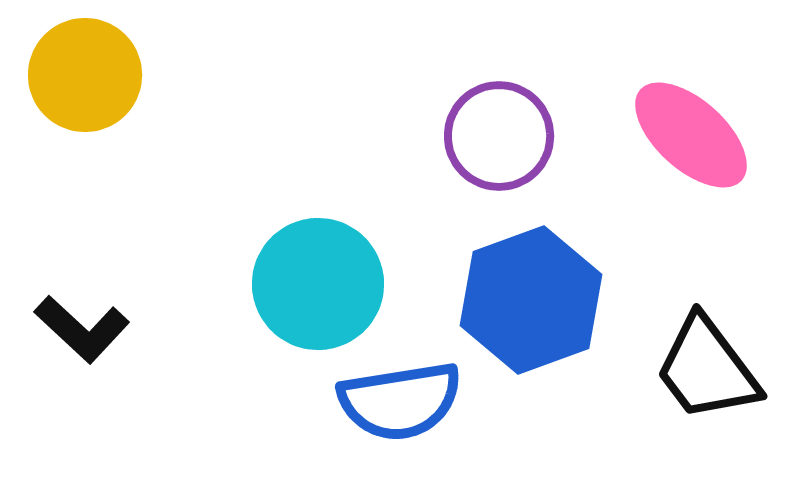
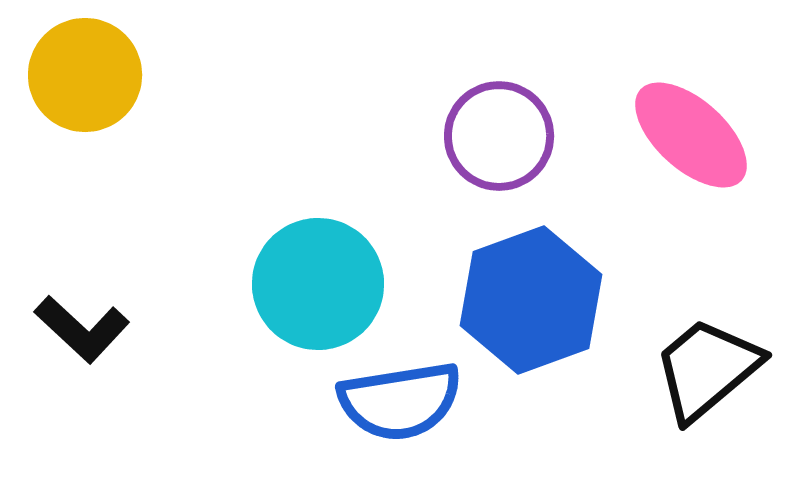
black trapezoid: rotated 87 degrees clockwise
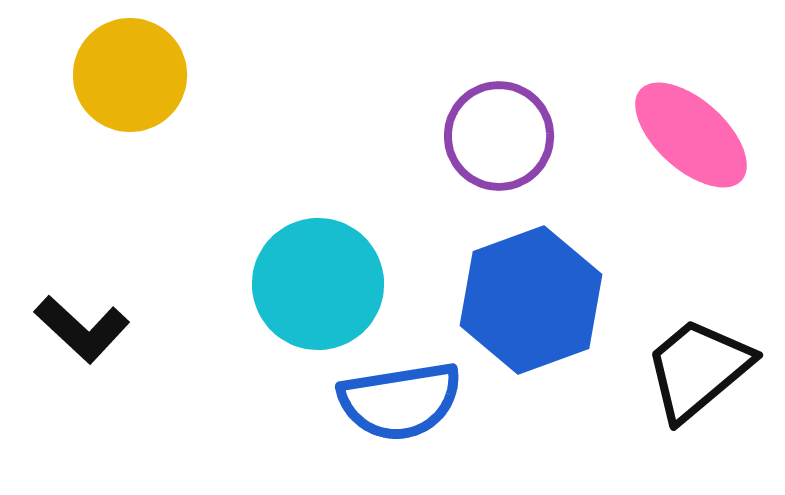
yellow circle: moved 45 px right
black trapezoid: moved 9 px left
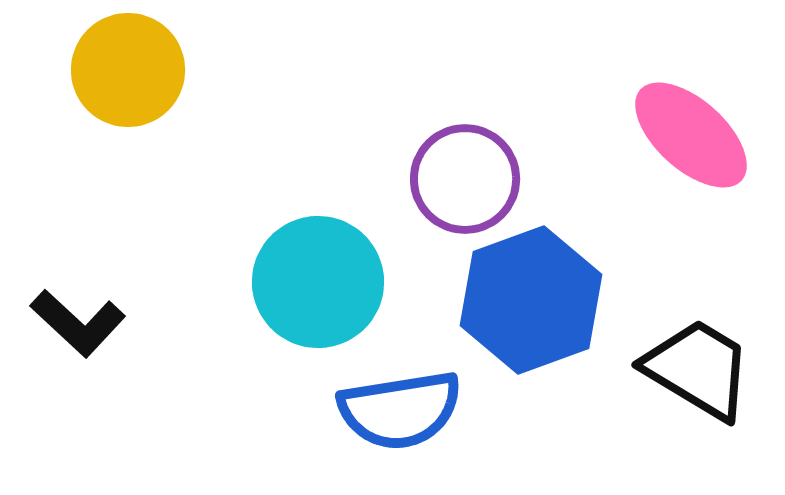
yellow circle: moved 2 px left, 5 px up
purple circle: moved 34 px left, 43 px down
cyan circle: moved 2 px up
black L-shape: moved 4 px left, 6 px up
black trapezoid: rotated 71 degrees clockwise
blue semicircle: moved 9 px down
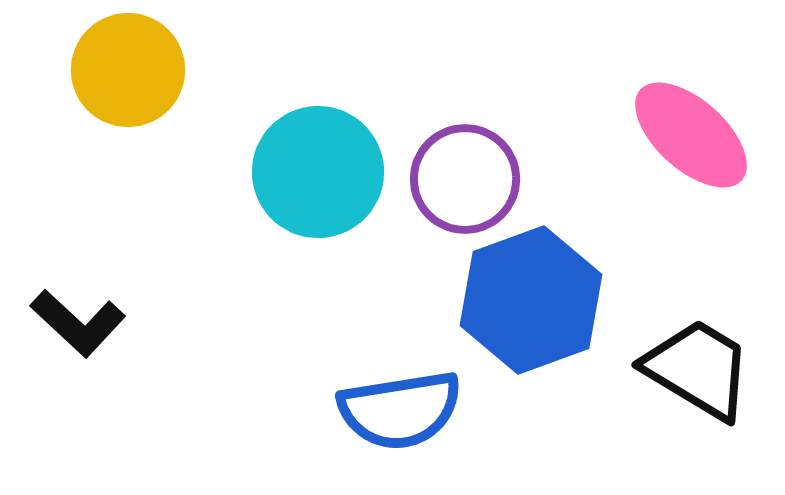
cyan circle: moved 110 px up
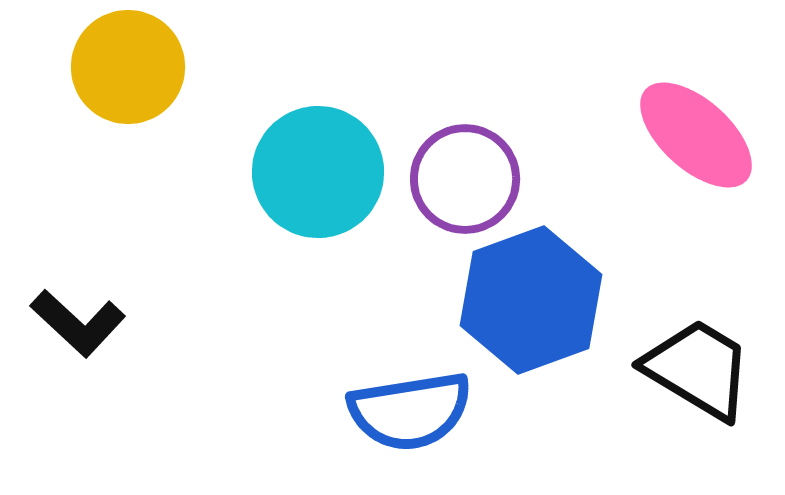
yellow circle: moved 3 px up
pink ellipse: moved 5 px right
blue semicircle: moved 10 px right, 1 px down
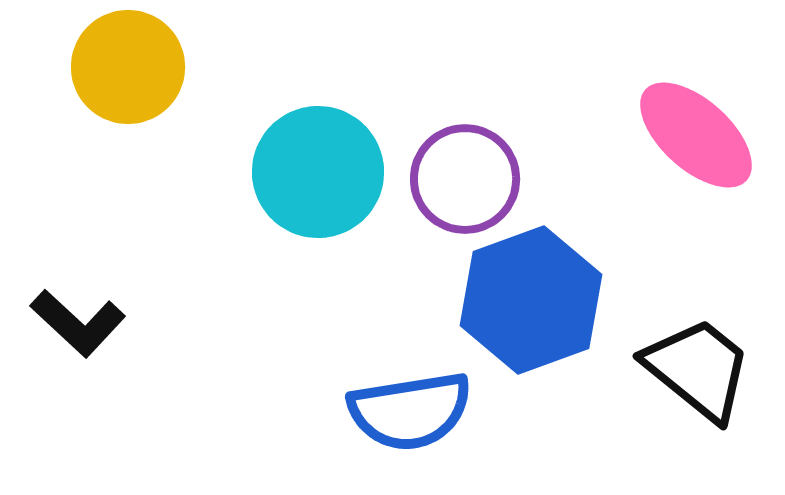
black trapezoid: rotated 8 degrees clockwise
